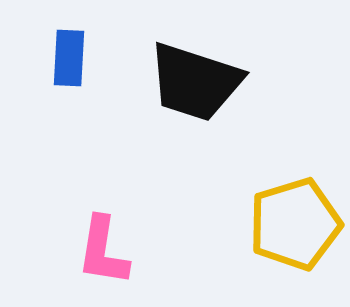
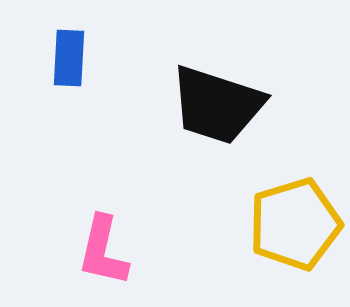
black trapezoid: moved 22 px right, 23 px down
pink L-shape: rotated 4 degrees clockwise
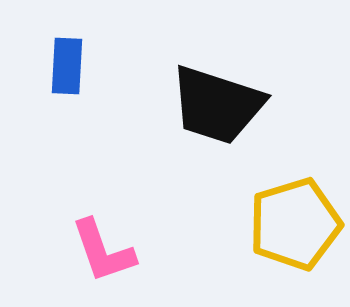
blue rectangle: moved 2 px left, 8 px down
pink L-shape: rotated 32 degrees counterclockwise
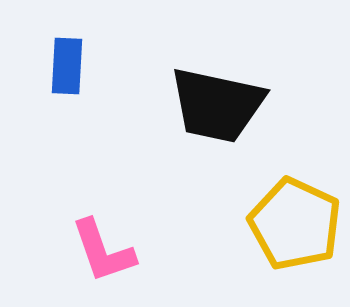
black trapezoid: rotated 6 degrees counterclockwise
yellow pentagon: rotated 30 degrees counterclockwise
